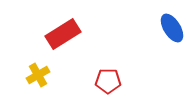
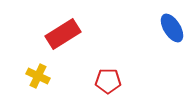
yellow cross: moved 1 px down; rotated 35 degrees counterclockwise
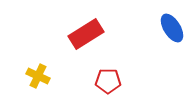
red rectangle: moved 23 px right
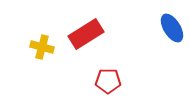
yellow cross: moved 4 px right, 29 px up; rotated 10 degrees counterclockwise
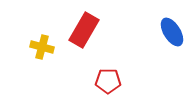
blue ellipse: moved 4 px down
red rectangle: moved 2 px left, 4 px up; rotated 28 degrees counterclockwise
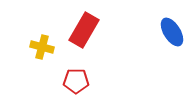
red pentagon: moved 32 px left
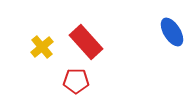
red rectangle: moved 2 px right, 12 px down; rotated 72 degrees counterclockwise
yellow cross: rotated 35 degrees clockwise
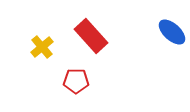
blue ellipse: rotated 16 degrees counterclockwise
red rectangle: moved 5 px right, 6 px up
